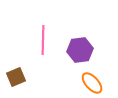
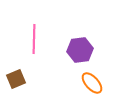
pink line: moved 9 px left, 1 px up
brown square: moved 2 px down
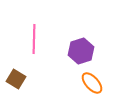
purple hexagon: moved 1 px right, 1 px down; rotated 10 degrees counterclockwise
brown square: rotated 36 degrees counterclockwise
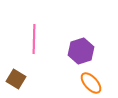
orange ellipse: moved 1 px left
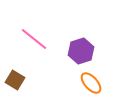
pink line: rotated 52 degrees counterclockwise
brown square: moved 1 px left, 1 px down
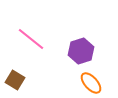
pink line: moved 3 px left
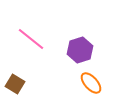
purple hexagon: moved 1 px left, 1 px up
brown square: moved 4 px down
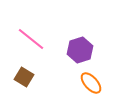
brown square: moved 9 px right, 7 px up
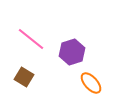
purple hexagon: moved 8 px left, 2 px down
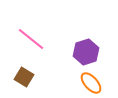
purple hexagon: moved 14 px right
